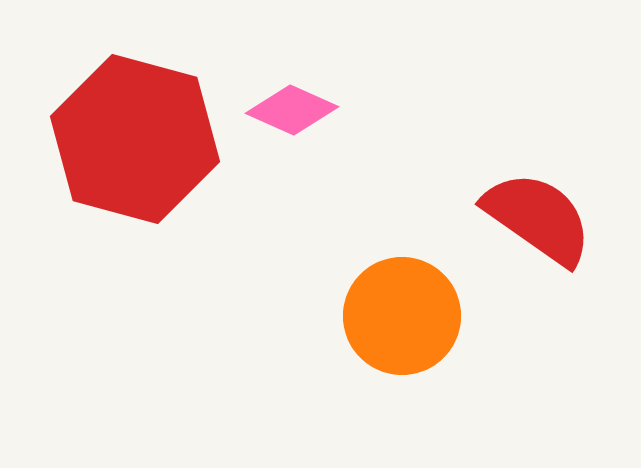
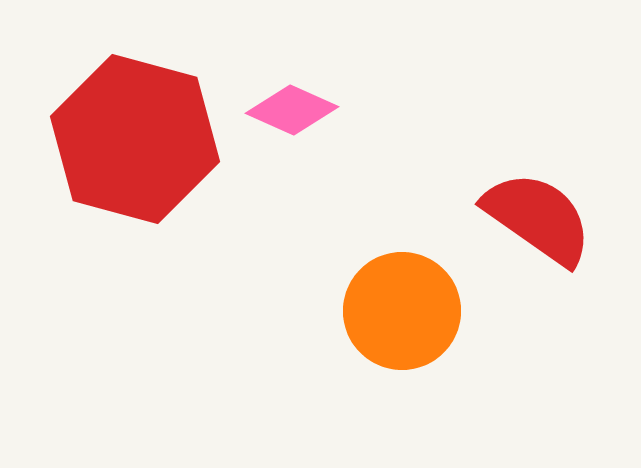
orange circle: moved 5 px up
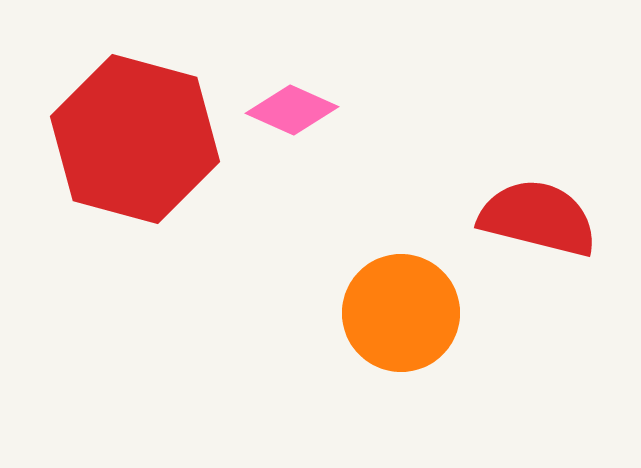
red semicircle: rotated 21 degrees counterclockwise
orange circle: moved 1 px left, 2 px down
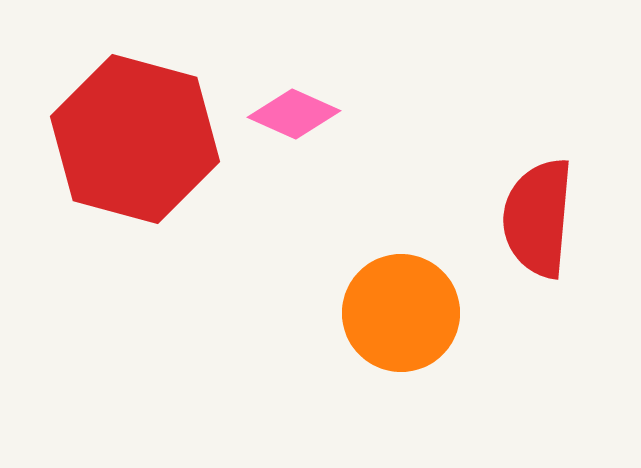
pink diamond: moved 2 px right, 4 px down
red semicircle: rotated 99 degrees counterclockwise
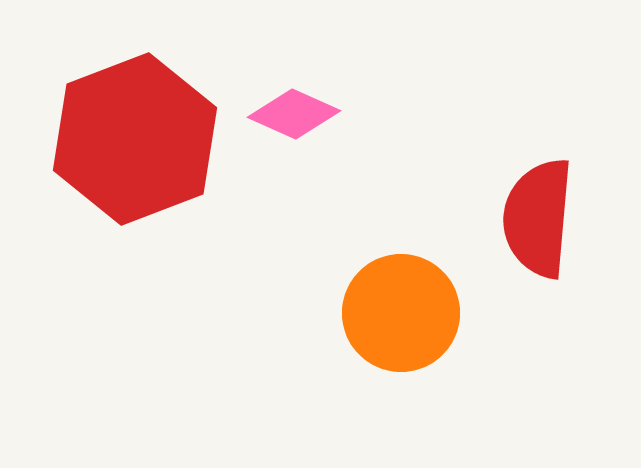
red hexagon: rotated 24 degrees clockwise
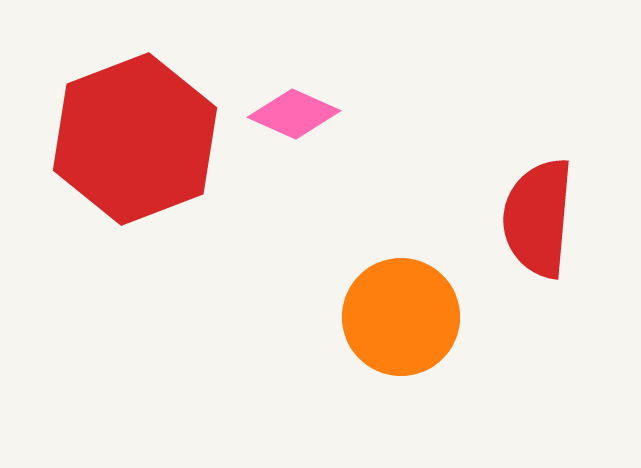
orange circle: moved 4 px down
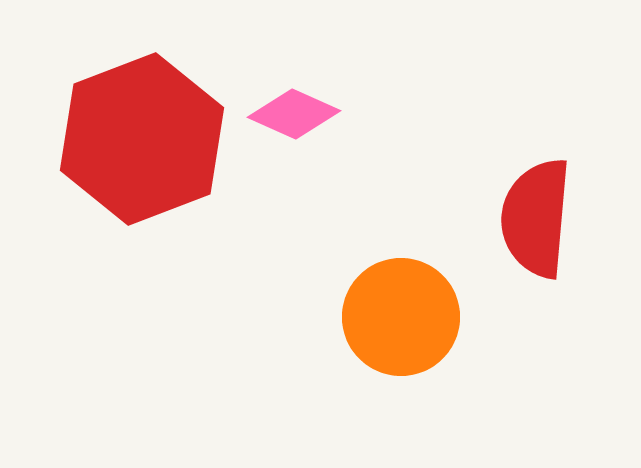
red hexagon: moved 7 px right
red semicircle: moved 2 px left
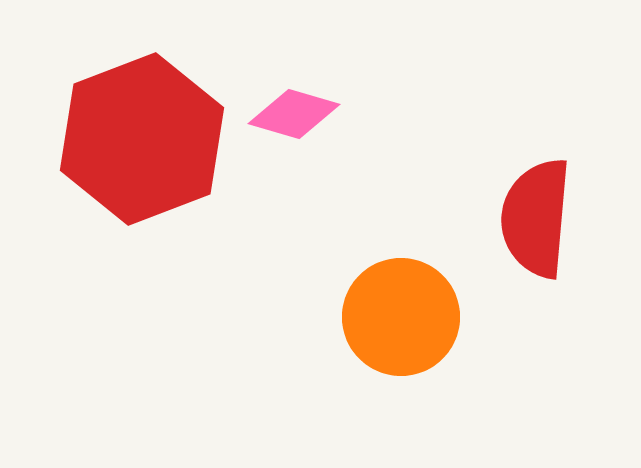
pink diamond: rotated 8 degrees counterclockwise
